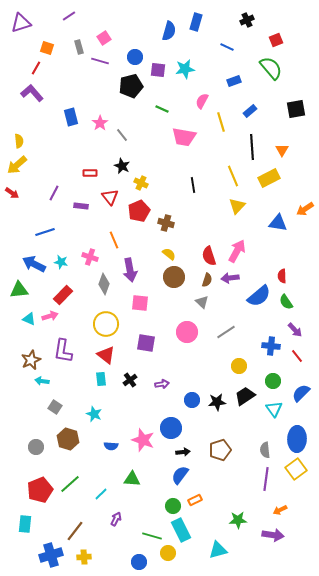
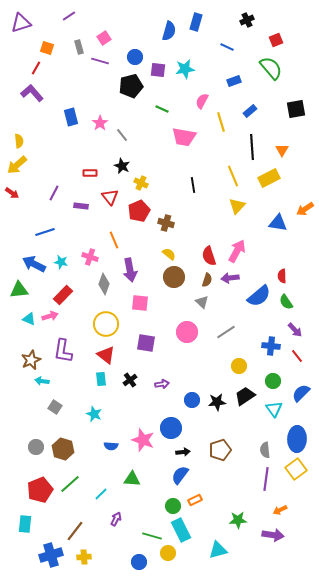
brown hexagon at (68, 439): moved 5 px left, 10 px down
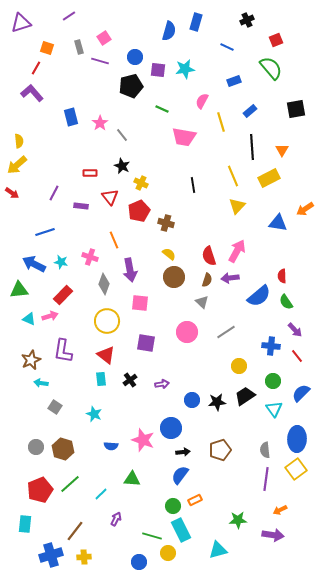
yellow circle at (106, 324): moved 1 px right, 3 px up
cyan arrow at (42, 381): moved 1 px left, 2 px down
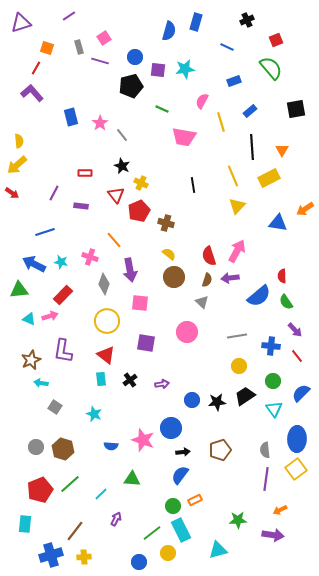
red rectangle at (90, 173): moved 5 px left
red triangle at (110, 197): moved 6 px right, 2 px up
orange line at (114, 240): rotated 18 degrees counterclockwise
gray line at (226, 332): moved 11 px right, 4 px down; rotated 24 degrees clockwise
green line at (152, 536): moved 3 px up; rotated 54 degrees counterclockwise
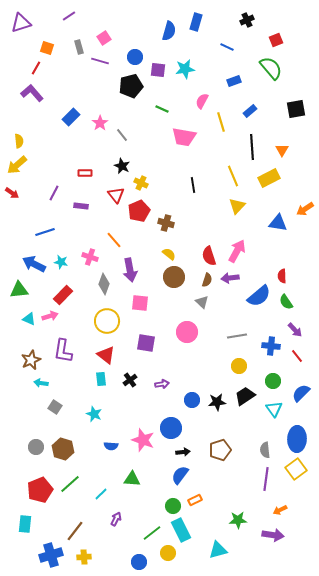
blue rectangle at (71, 117): rotated 60 degrees clockwise
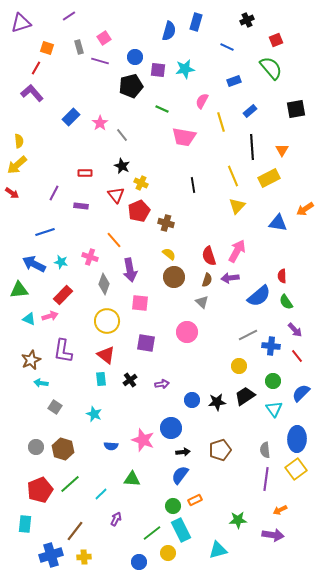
gray line at (237, 336): moved 11 px right, 1 px up; rotated 18 degrees counterclockwise
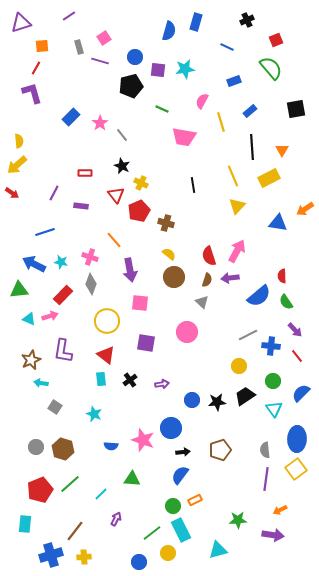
orange square at (47, 48): moved 5 px left, 2 px up; rotated 24 degrees counterclockwise
purple L-shape at (32, 93): rotated 25 degrees clockwise
gray diamond at (104, 284): moved 13 px left
